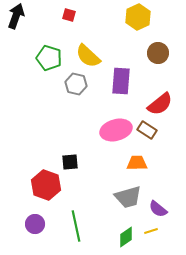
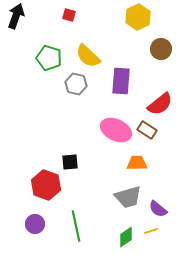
brown circle: moved 3 px right, 4 px up
pink ellipse: rotated 40 degrees clockwise
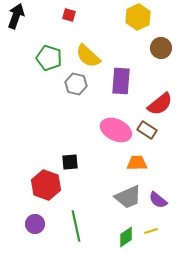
brown circle: moved 1 px up
gray trapezoid: rotated 8 degrees counterclockwise
purple semicircle: moved 9 px up
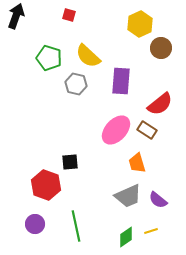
yellow hexagon: moved 2 px right, 7 px down
pink ellipse: rotated 72 degrees counterclockwise
orange trapezoid: rotated 105 degrees counterclockwise
gray trapezoid: moved 1 px up
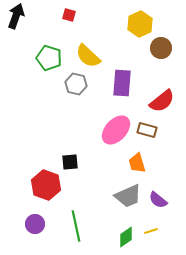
purple rectangle: moved 1 px right, 2 px down
red semicircle: moved 2 px right, 3 px up
brown rectangle: rotated 18 degrees counterclockwise
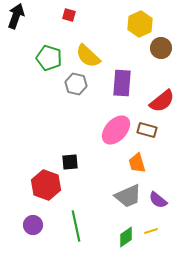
purple circle: moved 2 px left, 1 px down
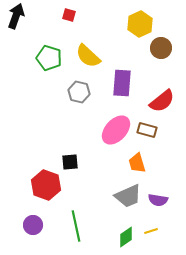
gray hexagon: moved 3 px right, 8 px down
purple semicircle: rotated 30 degrees counterclockwise
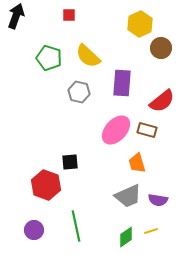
red square: rotated 16 degrees counterclockwise
purple circle: moved 1 px right, 5 px down
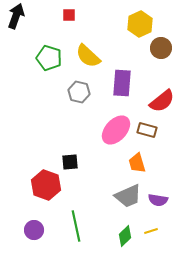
green diamond: moved 1 px left, 1 px up; rotated 10 degrees counterclockwise
